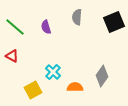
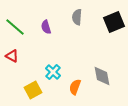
gray diamond: rotated 45 degrees counterclockwise
orange semicircle: rotated 70 degrees counterclockwise
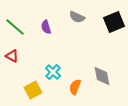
gray semicircle: rotated 70 degrees counterclockwise
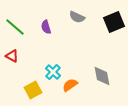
orange semicircle: moved 5 px left, 2 px up; rotated 35 degrees clockwise
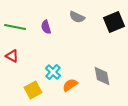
green line: rotated 30 degrees counterclockwise
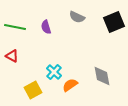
cyan cross: moved 1 px right
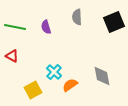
gray semicircle: rotated 63 degrees clockwise
